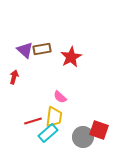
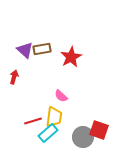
pink semicircle: moved 1 px right, 1 px up
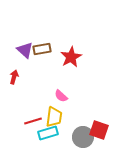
cyan rectangle: rotated 24 degrees clockwise
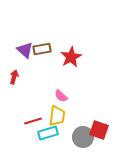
yellow trapezoid: moved 3 px right, 1 px up
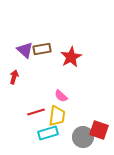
red line: moved 3 px right, 9 px up
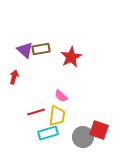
brown rectangle: moved 1 px left
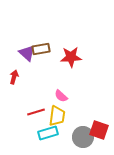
purple triangle: moved 2 px right, 3 px down
red star: rotated 25 degrees clockwise
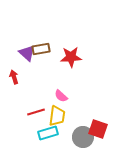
red arrow: rotated 32 degrees counterclockwise
red square: moved 1 px left, 1 px up
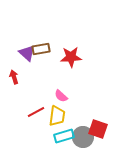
red line: rotated 12 degrees counterclockwise
cyan rectangle: moved 16 px right, 3 px down
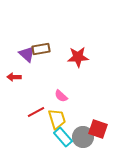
purple triangle: moved 1 px down
red star: moved 7 px right
red arrow: rotated 72 degrees counterclockwise
yellow trapezoid: moved 3 px down; rotated 25 degrees counterclockwise
cyan rectangle: moved 1 px left, 1 px down; rotated 66 degrees clockwise
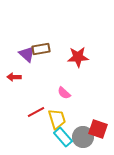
pink semicircle: moved 3 px right, 3 px up
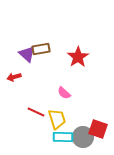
red star: rotated 30 degrees counterclockwise
red arrow: rotated 16 degrees counterclockwise
red line: rotated 54 degrees clockwise
cyan rectangle: rotated 48 degrees counterclockwise
